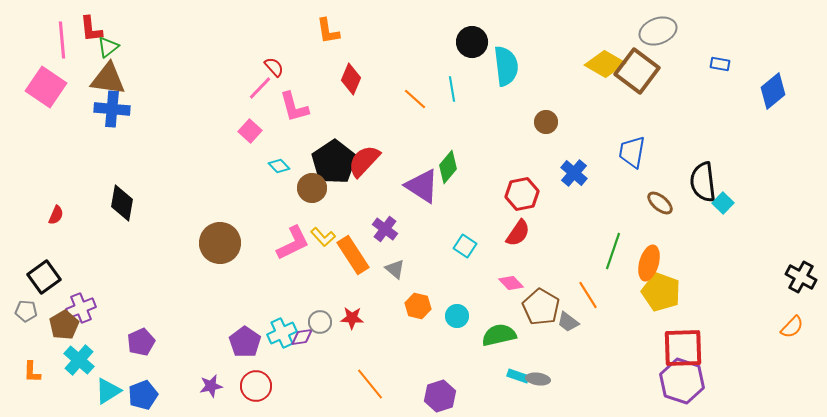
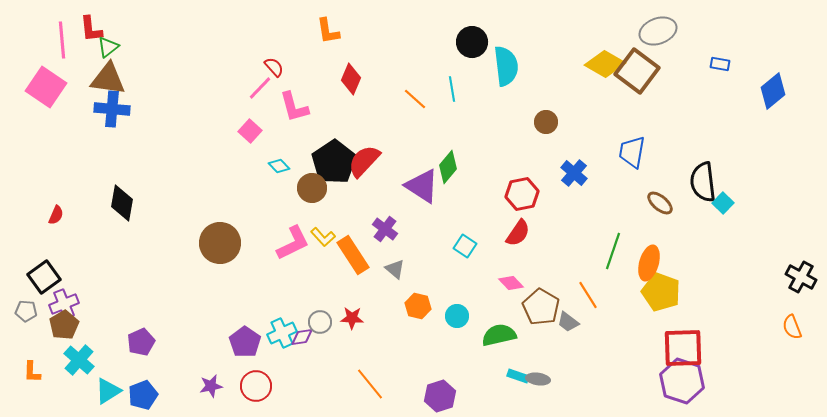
purple cross at (81, 308): moved 17 px left, 4 px up
orange semicircle at (792, 327): rotated 115 degrees clockwise
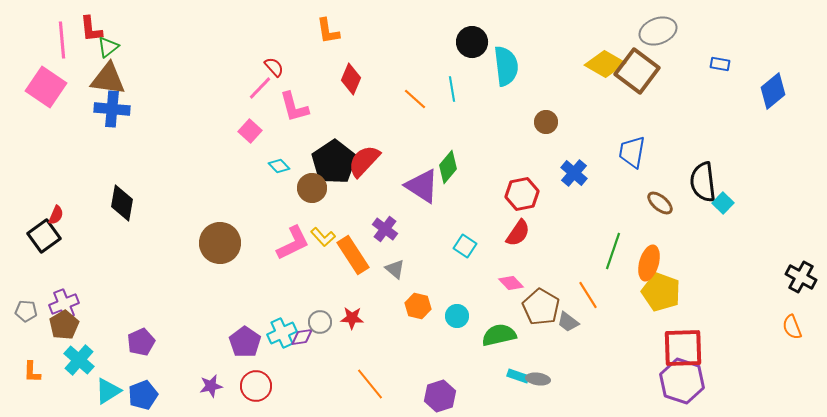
black square at (44, 277): moved 41 px up
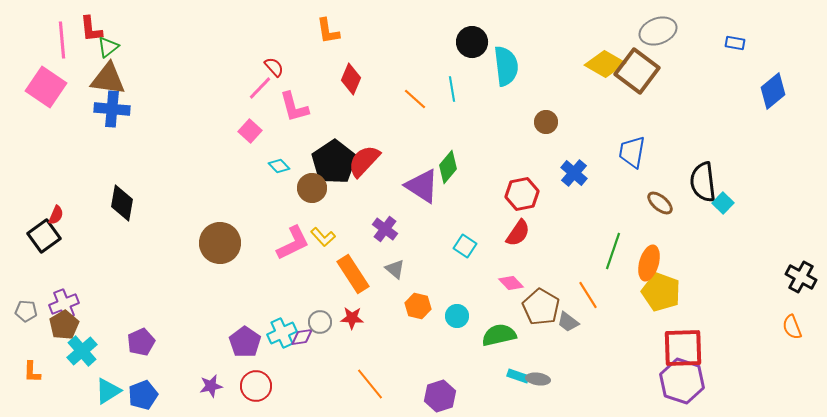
blue rectangle at (720, 64): moved 15 px right, 21 px up
orange rectangle at (353, 255): moved 19 px down
cyan cross at (79, 360): moved 3 px right, 9 px up; rotated 8 degrees clockwise
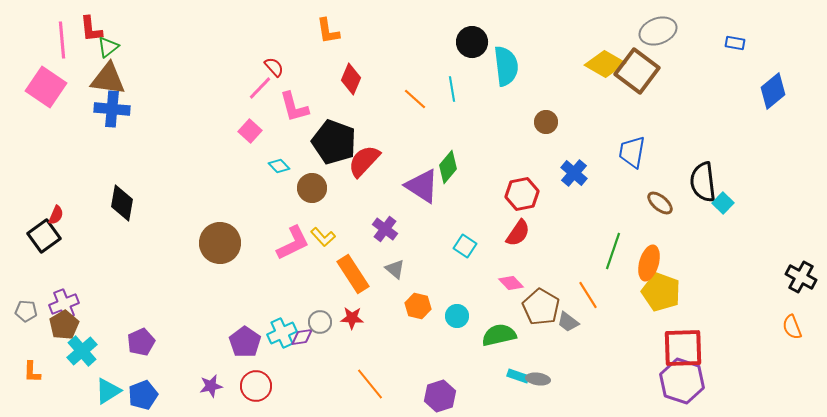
black pentagon at (334, 162): moved 20 px up; rotated 18 degrees counterclockwise
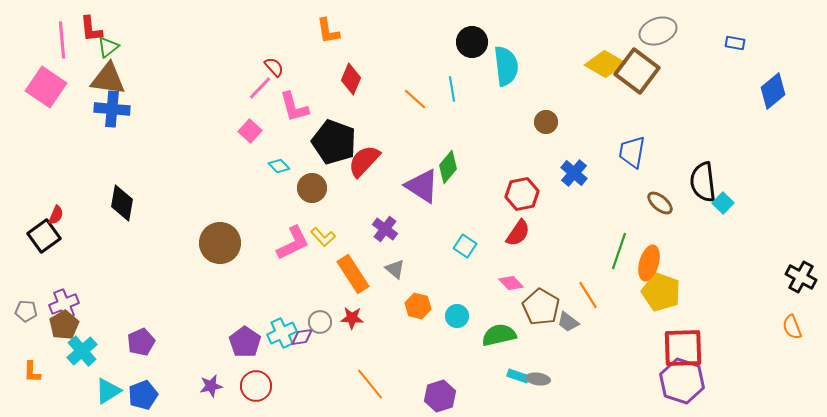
green line at (613, 251): moved 6 px right
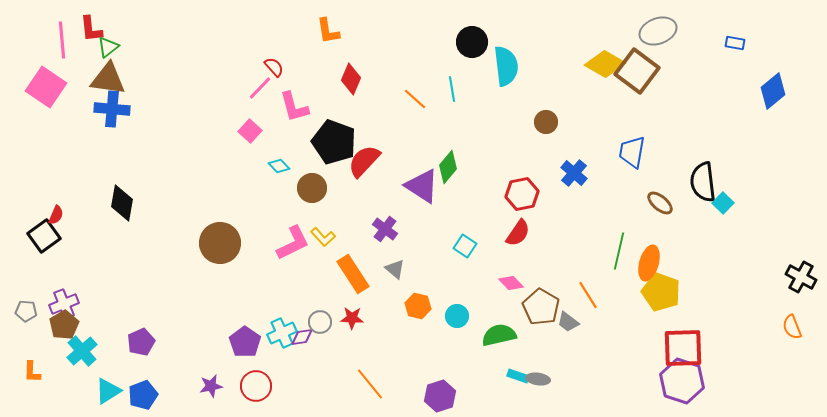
green line at (619, 251): rotated 6 degrees counterclockwise
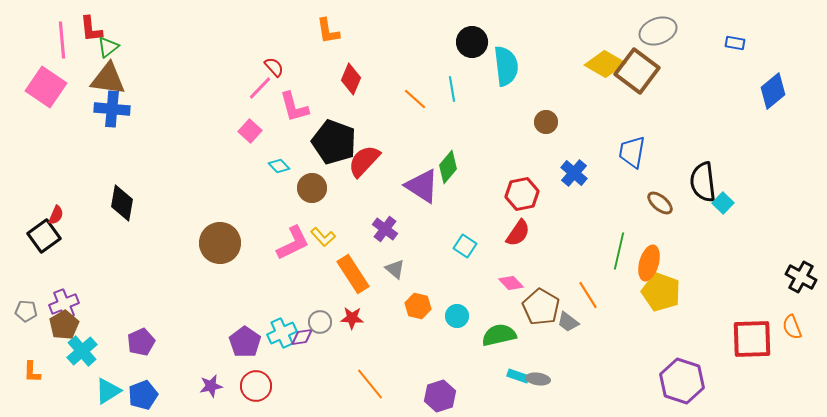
red square at (683, 348): moved 69 px right, 9 px up
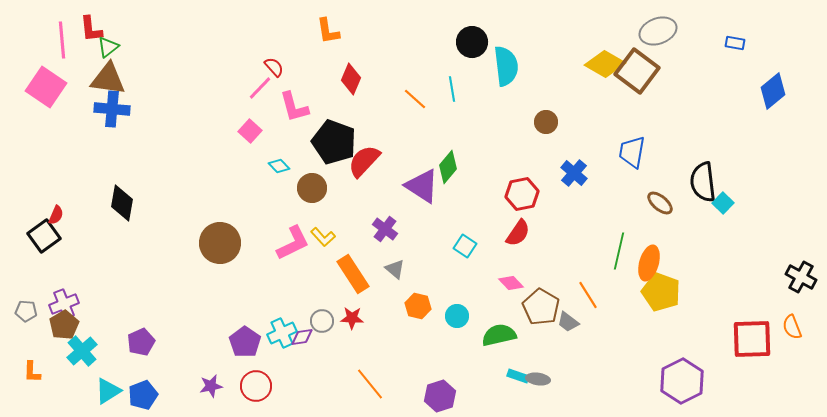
gray circle at (320, 322): moved 2 px right, 1 px up
purple hexagon at (682, 381): rotated 15 degrees clockwise
